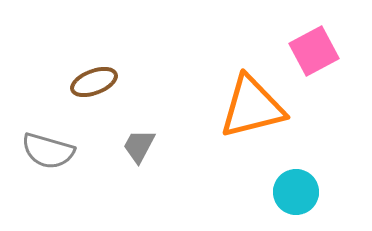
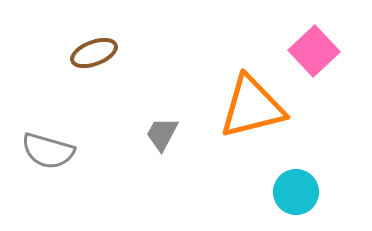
pink square: rotated 15 degrees counterclockwise
brown ellipse: moved 29 px up
gray trapezoid: moved 23 px right, 12 px up
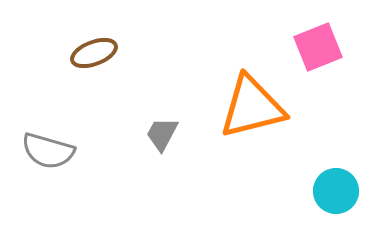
pink square: moved 4 px right, 4 px up; rotated 21 degrees clockwise
cyan circle: moved 40 px right, 1 px up
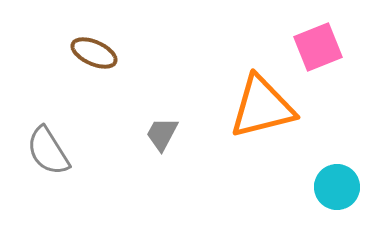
brown ellipse: rotated 45 degrees clockwise
orange triangle: moved 10 px right
gray semicircle: rotated 42 degrees clockwise
cyan circle: moved 1 px right, 4 px up
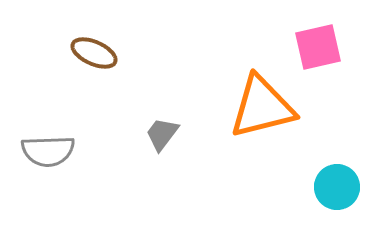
pink square: rotated 9 degrees clockwise
gray trapezoid: rotated 9 degrees clockwise
gray semicircle: rotated 60 degrees counterclockwise
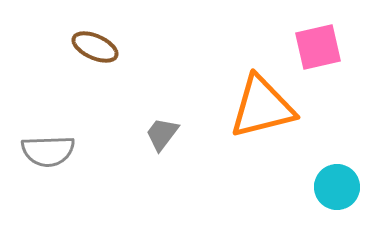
brown ellipse: moved 1 px right, 6 px up
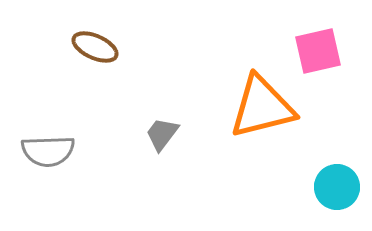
pink square: moved 4 px down
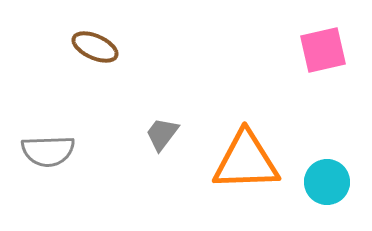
pink square: moved 5 px right, 1 px up
orange triangle: moved 16 px left, 54 px down; rotated 12 degrees clockwise
cyan circle: moved 10 px left, 5 px up
